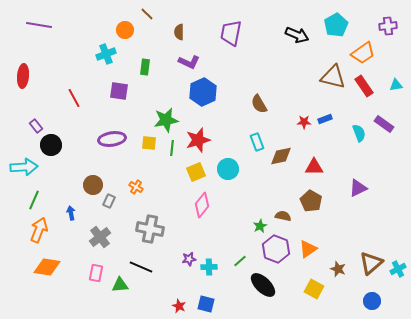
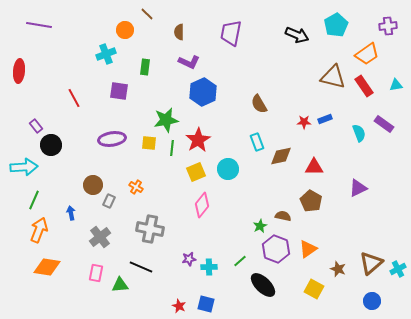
orange trapezoid at (363, 53): moved 4 px right, 1 px down
red ellipse at (23, 76): moved 4 px left, 5 px up
red star at (198, 140): rotated 15 degrees counterclockwise
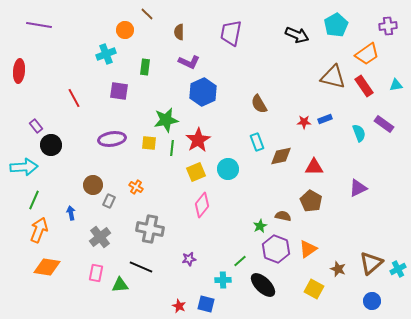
cyan cross at (209, 267): moved 14 px right, 13 px down
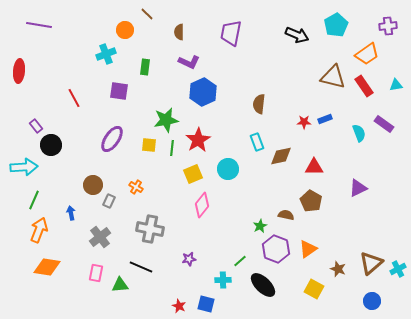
brown semicircle at (259, 104): rotated 36 degrees clockwise
purple ellipse at (112, 139): rotated 48 degrees counterclockwise
yellow square at (149, 143): moved 2 px down
yellow square at (196, 172): moved 3 px left, 2 px down
brown semicircle at (283, 216): moved 3 px right, 1 px up
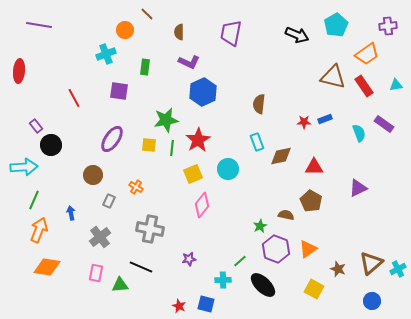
brown circle at (93, 185): moved 10 px up
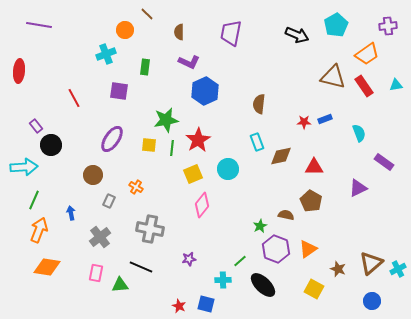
blue hexagon at (203, 92): moved 2 px right, 1 px up
purple rectangle at (384, 124): moved 38 px down
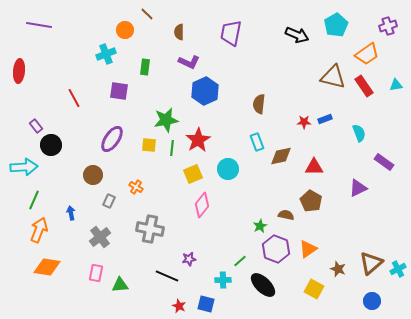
purple cross at (388, 26): rotated 12 degrees counterclockwise
black line at (141, 267): moved 26 px right, 9 px down
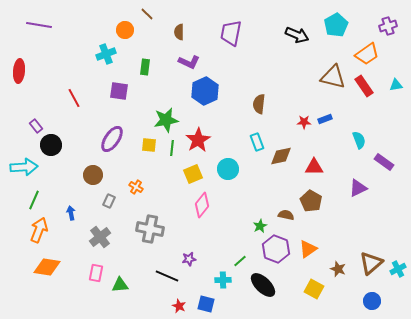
cyan semicircle at (359, 133): moved 7 px down
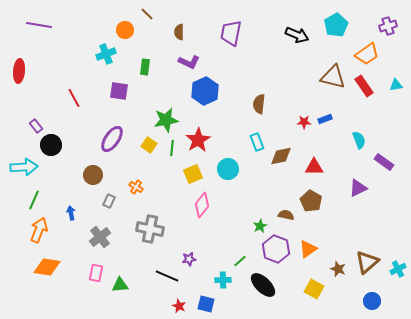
yellow square at (149, 145): rotated 28 degrees clockwise
brown triangle at (371, 263): moved 4 px left, 1 px up
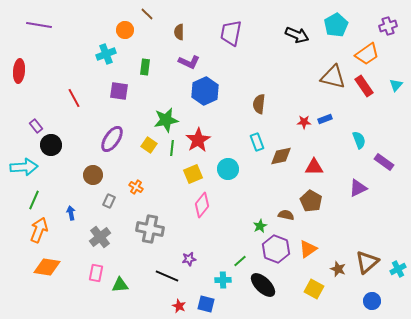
cyan triangle at (396, 85): rotated 40 degrees counterclockwise
